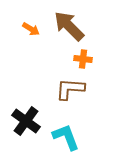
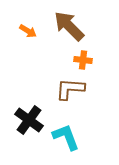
orange arrow: moved 3 px left, 2 px down
orange cross: moved 1 px down
black cross: moved 3 px right, 1 px up
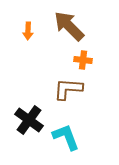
orange arrow: rotated 60 degrees clockwise
brown L-shape: moved 2 px left
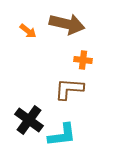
brown arrow: moved 2 px left, 2 px up; rotated 148 degrees clockwise
orange arrow: rotated 54 degrees counterclockwise
brown L-shape: moved 1 px right
cyan L-shape: moved 4 px left, 2 px up; rotated 104 degrees clockwise
